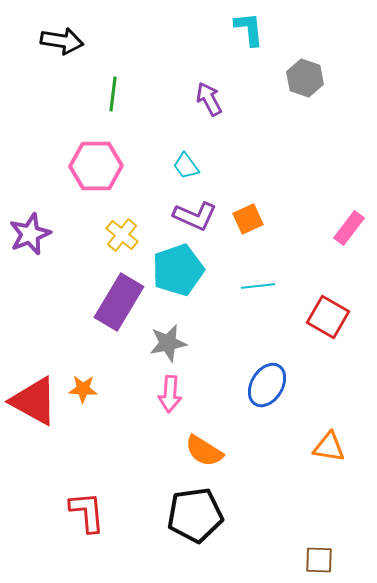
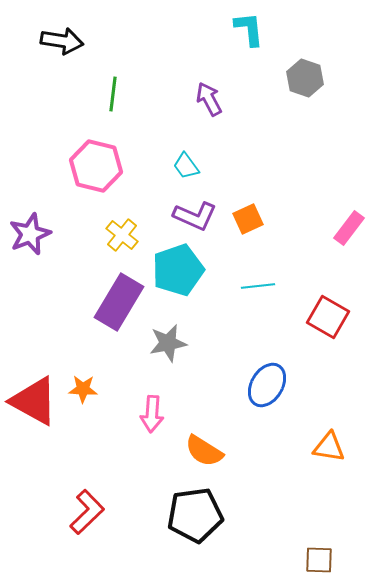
pink hexagon: rotated 15 degrees clockwise
pink arrow: moved 18 px left, 20 px down
red L-shape: rotated 51 degrees clockwise
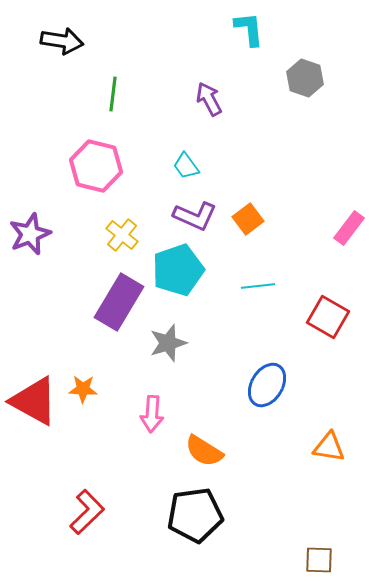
orange square: rotated 12 degrees counterclockwise
gray star: rotated 6 degrees counterclockwise
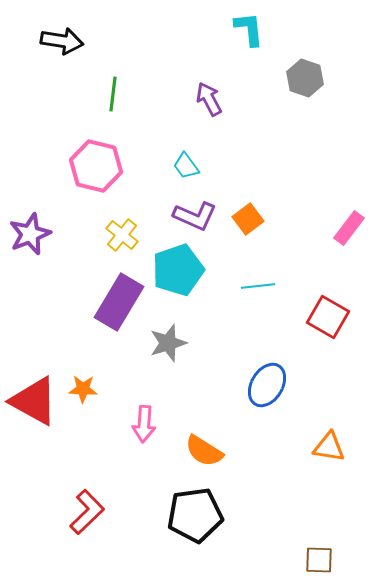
pink arrow: moved 8 px left, 10 px down
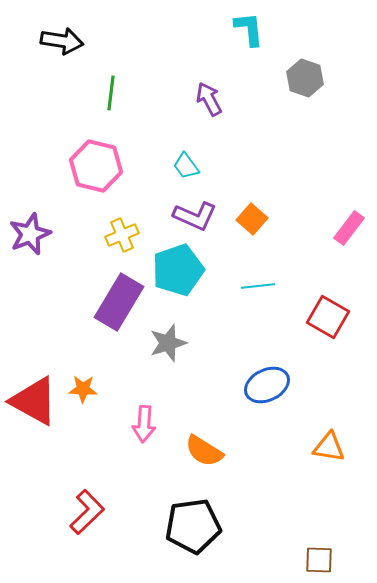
green line: moved 2 px left, 1 px up
orange square: moved 4 px right; rotated 12 degrees counterclockwise
yellow cross: rotated 28 degrees clockwise
blue ellipse: rotated 33 degrees clockwise
black pentagon: moved 2 px left, 11 px down
